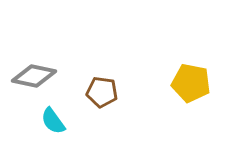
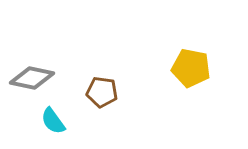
gray diamond: moved 2 px left, 2 px down
yellow pentagon: moved 15 px up
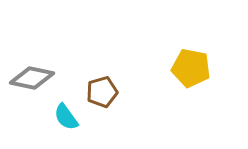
brown pentagon: rotated 24 degrees counterclockwise
cyan semicircle: moved 13 px right, 4 px up
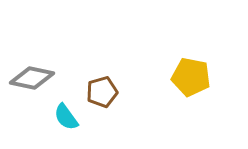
yellow pentagon: moved 9 px down
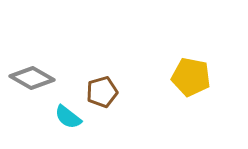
gray diamond: rotated 18 degrees clockwise
cyan semicircle: moved 2 px right; rotated 16 degrees counterclockwise
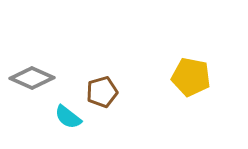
gray diamond: rotated 6 degrees counterclockwise
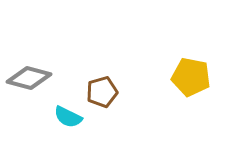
gray diamond: moved 3 px left; rotated 9 degrees counterclockwise
cyan semicircle: rotated 12 degrees counterclockwise
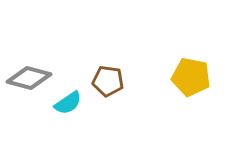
brown pentagon: moved 6 px right, 11 px up; rotated 24 degrees clockwise
cyan semicircle: moved 14 px up; rotated 60 degrees counterclockwise
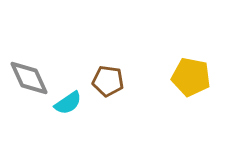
gray diamond: rotated 51 degrees clockwise
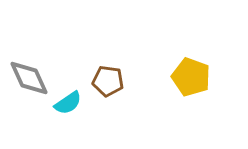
yellow pentagon: rotated 9 degrees clockwise
